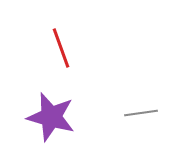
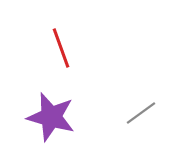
gray line: rotated 28 degrees counterclockwise
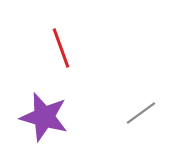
purple star: moved 7 px left
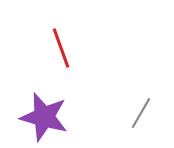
gray line: rotated 24 degrees counterclockwise
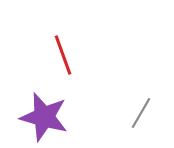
red line: moved 2 px right, 7 px down
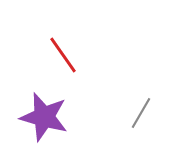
red line: rotated 15 degrees counterclockwise
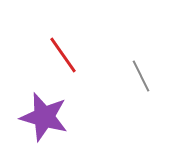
gray line: moved 37 px up; rotated 56 degrees counterclockwise
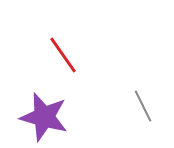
gray line: moved 2 px right, 30 px down
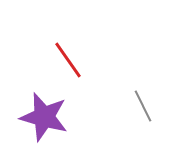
red line: moved 5 px right, 5 px down
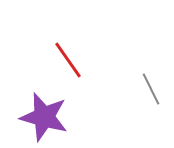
gray line: moved 8 px right, 17 px up
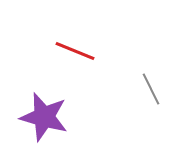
red line: moved 7 px right, 9 px up; rotated 33 degrees counterclockwise
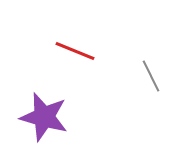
gray line: moved 13 px up
